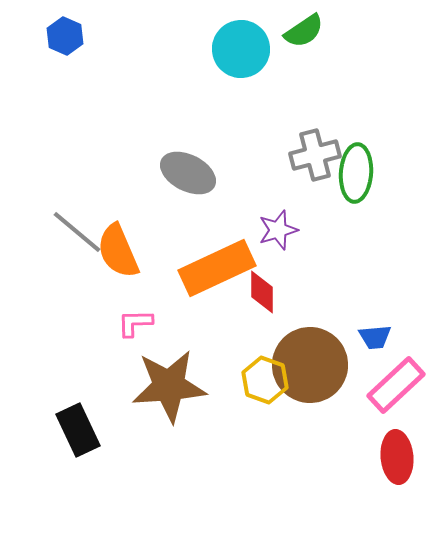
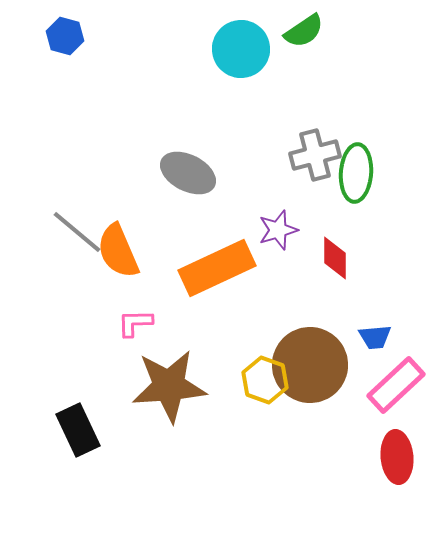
blue hexagon: rotated 9 degrees counterclockwise
red diamond: moved 73 px right, 34 px up
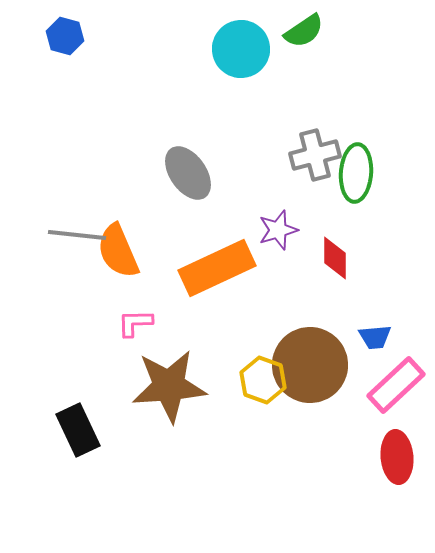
gray ellipse: rotated 28 degrees clockwise
gray line: moved 3 px down; rotated 34 degrees counterclockwise
yellow hexagon: moved 2 px left
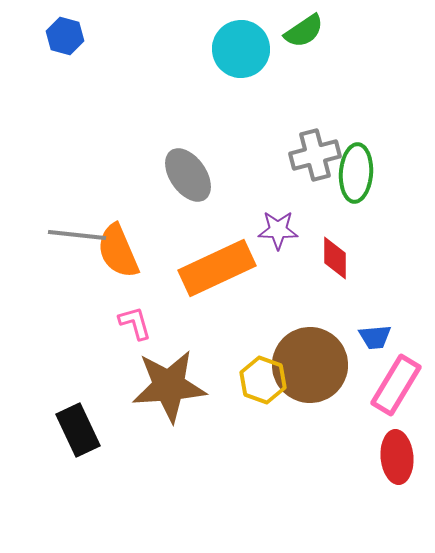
gray ellipse: moved 2 px down
purple star: rotated 18 degrees clockwise
pink L-shape: rotated 75 degrees clockwise
pink rectangle: rotated 16 degrees counterclockwise
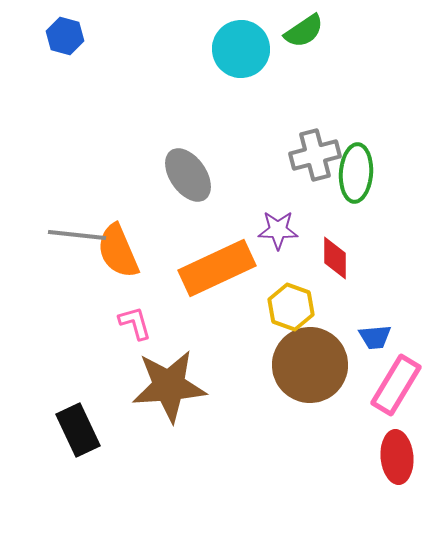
yellow hexagon: moved 28 px right, 73 px up
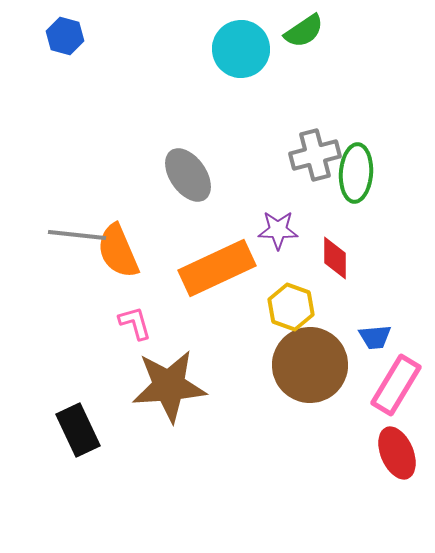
red ellipse: moved 4 px up; rotated 18 degrees counterclockwise
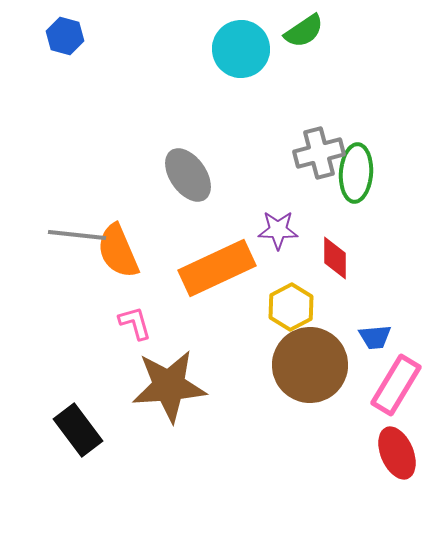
gray cross: moved 4 px right, 2 px up
yellow hexagon: rotated 12 degrees clockwise
black rectangle: rotated 12 degrees counterclockwise
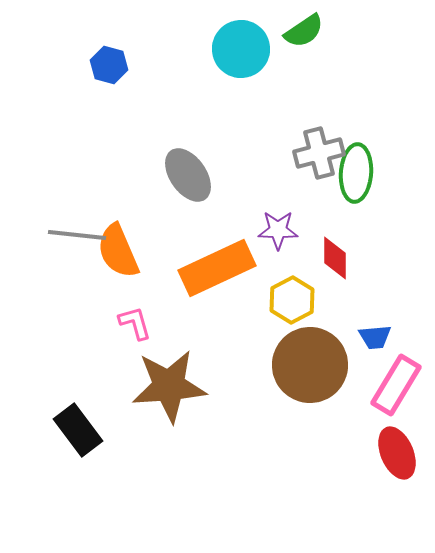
blue hexagon: moved 44 px right, 29 px down
yellow hexagon: moved 1 px right, 7 px up
